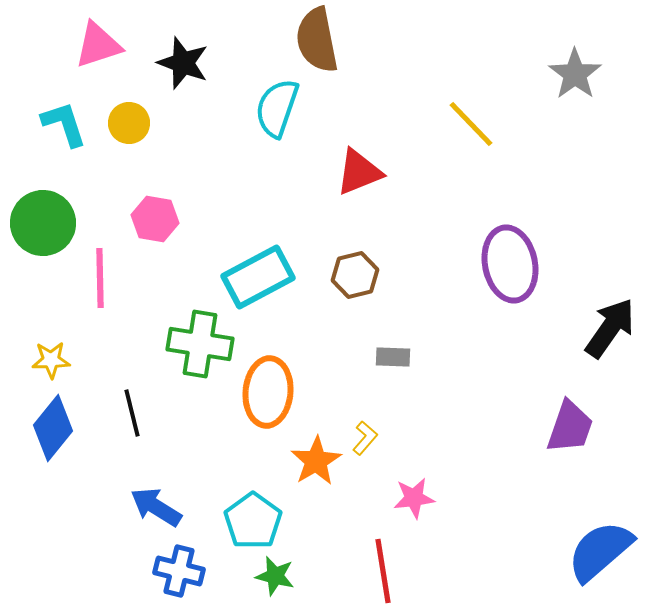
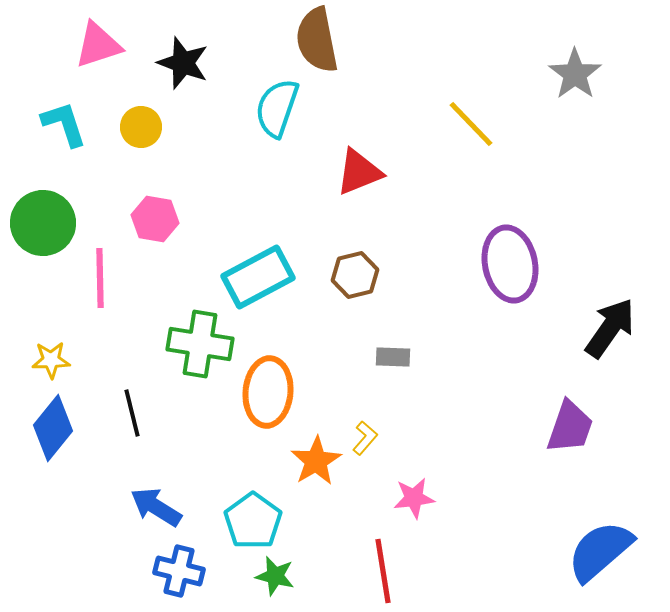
yellow circle: moved 12 px right, 4 px down
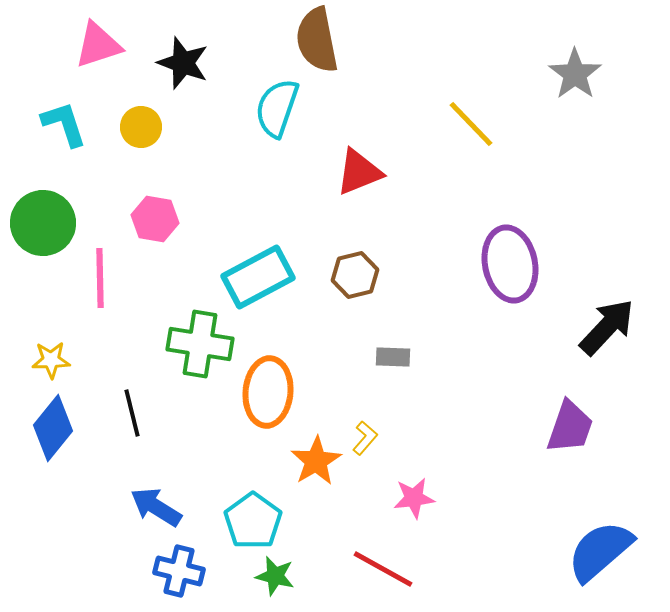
black arrow: moved 3 px left, 1 px up; rotated 8 degrees clockwise
red line: moved 2 px up; rotated 52 degrees counterclockwise
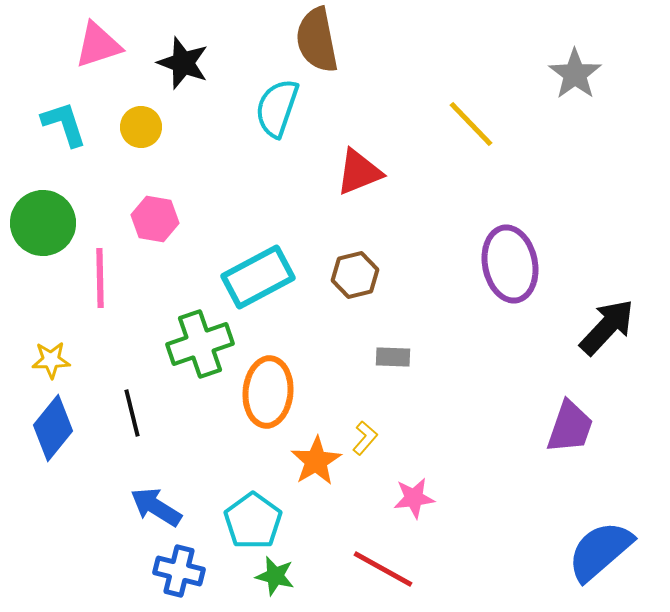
green cross: rotated 28 degrees counterclockwise
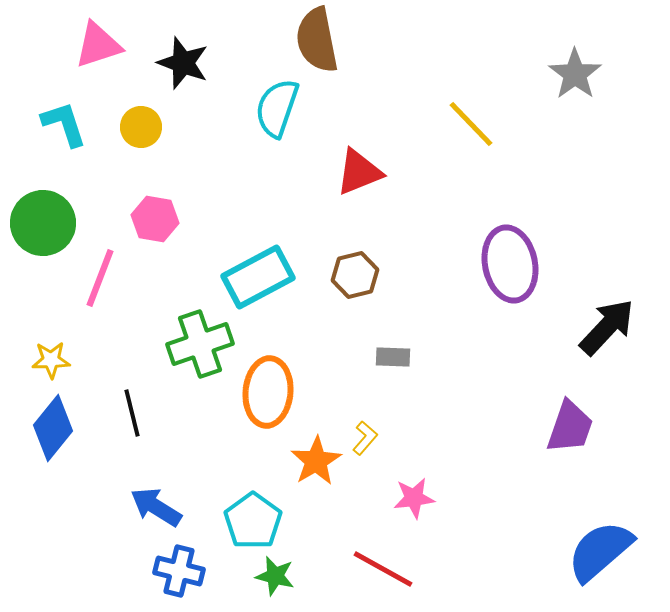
pink line: rotated 22 degrees clockwise
